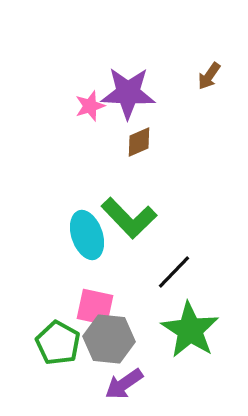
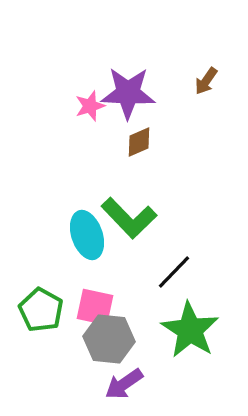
brown arrow: moved 3 px left, 5 px down
green pentagon: moved 17 px left, 33 px up
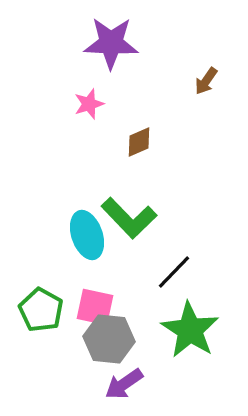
purple star: moved 17 px left, 50 px up
pink star: moved 1 px left, 2 px up
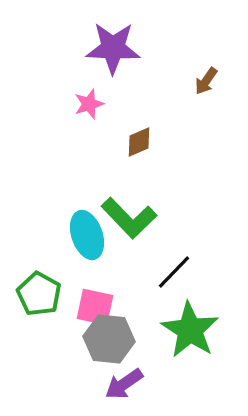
purple star: moved 2 px right, 5 px down
green pentagon: moved 2 px left, 16 px up
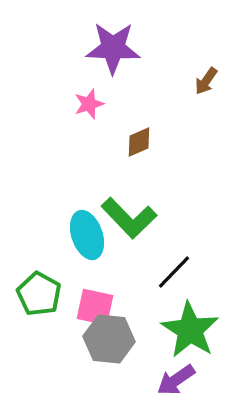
purple arrow: moved 52 px right, 4 px up
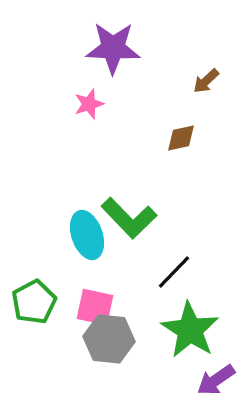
brown arrow: rotated 12 degrees clockwise
brown diamond: moved 42 px right, 4 px up; rotated 12 degrees clockwise
green pentagon: moved 5 px left, 8 px down; rotated 15 degrees clockwise
purple arrow: moved 40 px right
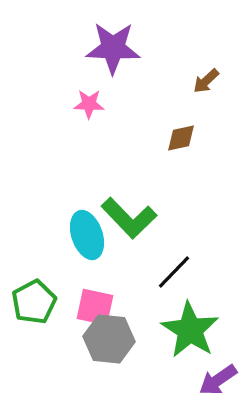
pink star: rotated 20 degrees clockwise
purple arrow: moved 2 px right
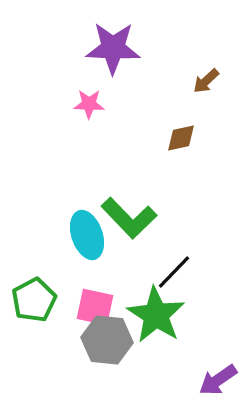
green pentagon: moved 2 px up
green star: moved 34 px left, 15 px up
gray hexagon: moved 2 px left, 1 px down
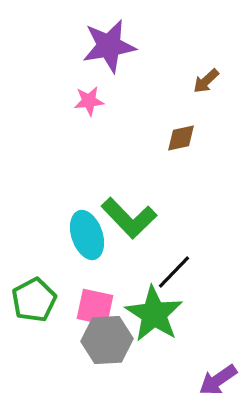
purple star: moved 4 px left, 2 px up; rotated 12 degrees counterclockwise
pink star: moved 3 px up; rotated 8 degrees counterclockwise
green star: moved 2 px left, 1 px up
gray hexagon: rotated 9 degrees counterclockwise
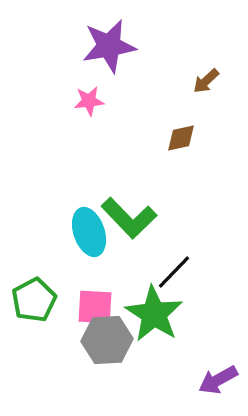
cyan ellipse: moved 2 px right, 3 px up
pink square: rotated 9 degrees counterclockwise
purple arrow: rotated 6 degrees clockwise
